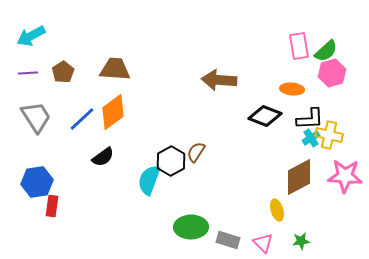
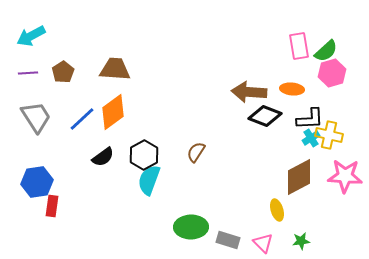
brown arrow: moved 30 px right, 12 px down
black hexagon: moved 27 px left, 6 px up
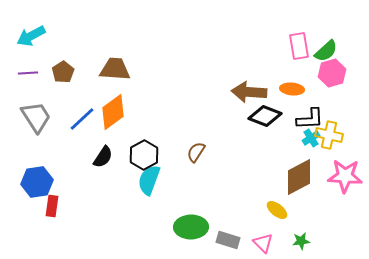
black semicircle: rotated 20 degrees counterclockwise
yellow ellipse: rotated 35 degrees counterclockwise
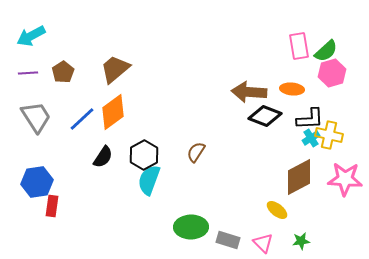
brown trapezoid: rotated 44 degrees counterclockwise
pink star: moved 3 px down
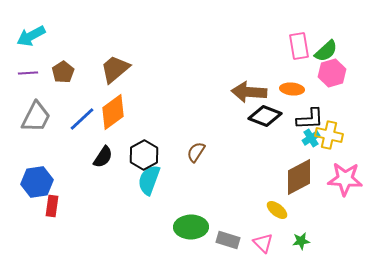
gray trapezoid: rotated 60 degrees clockwise
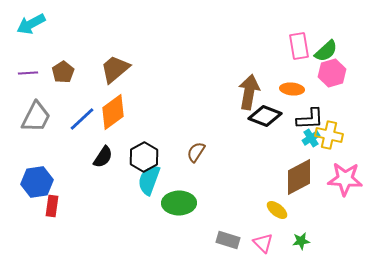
cyan arrow: moved 12 px up
brown arrow: rotated 96 degrees clockwise
black hexagon: moved 2 px down
green ellipse: moved 12 px left, 24 px up
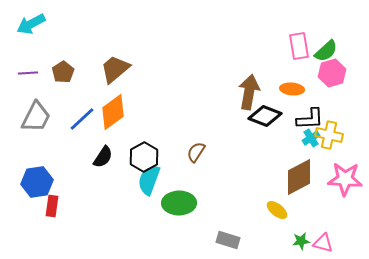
pink triangle: moved 60 px right; rotated 30 degrees counterclockwise
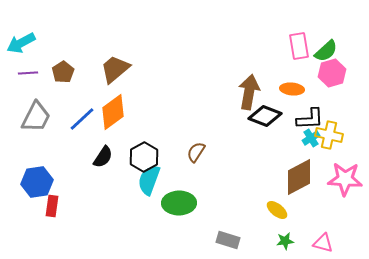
cyan arrow: moved 10 px left, 19 px down
green star: moved 16 px left
